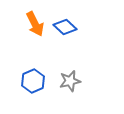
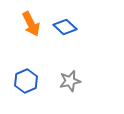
orange arrow: moved 4 px left
blue hexagon: moved 7 px left
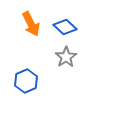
gray star: moved 4 px left, 24 px up; rotated 20 degrees counterclockwise
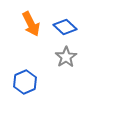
blue hexagon: moved 1 px left, 1 px down
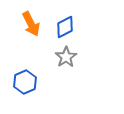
blue diamond: rotated 70 degrees counterclockwise
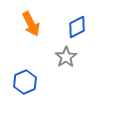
blue diamond: moved 12 px right
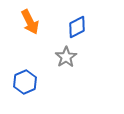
orange arrow: moved 1 px left, 2 px up
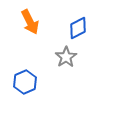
blue diamond: moved 1 px right, 1 px down
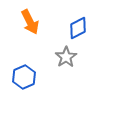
blue hexagon: moved 1 px left, 5 px up
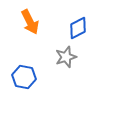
gray star: rotated 15 degrees clockwise
blue hexagon: rotated 25 degrees counterclockwise
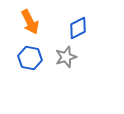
blue hexagon: moved 6 px right, 19 px up
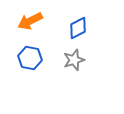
orange arrow: moved 1 px up; rotated 90 degrees clockwise
gray star: moved 8 px right, 3 px down
